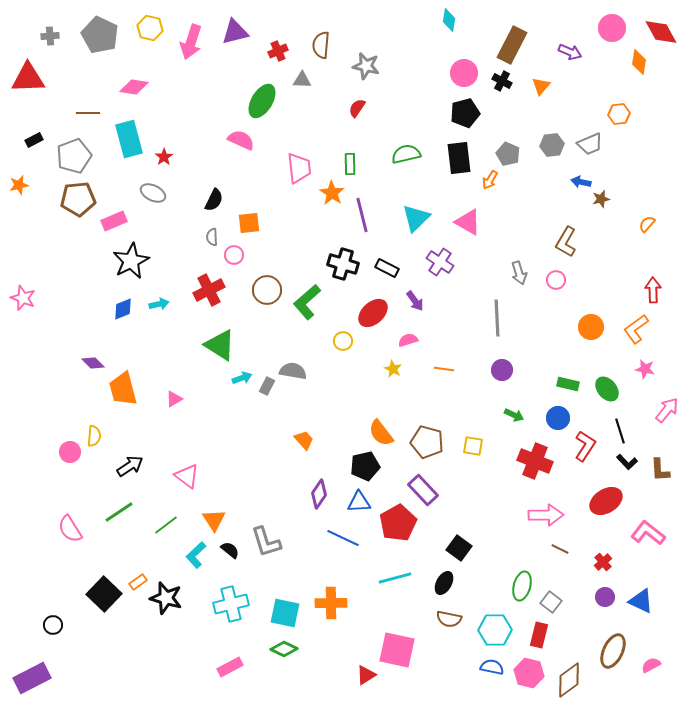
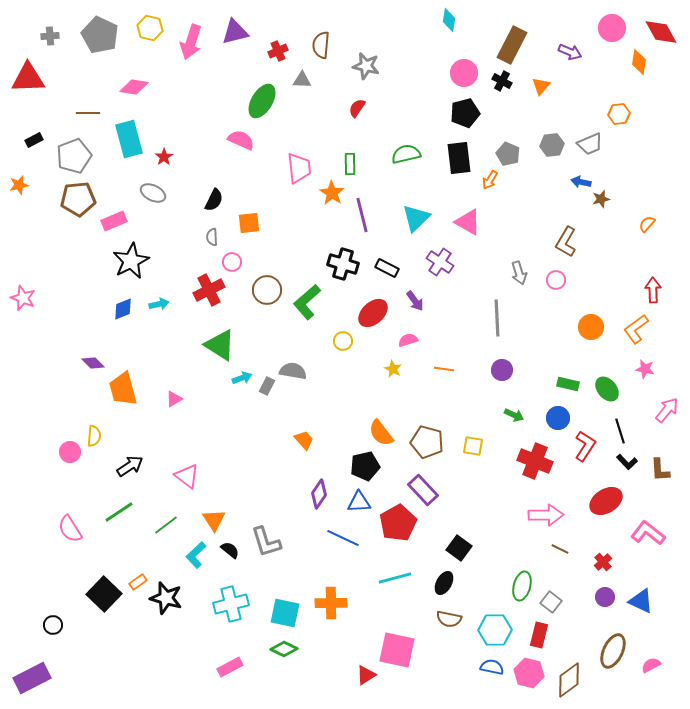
pink circle at (234, 255): moved 2 px left, 7 px down
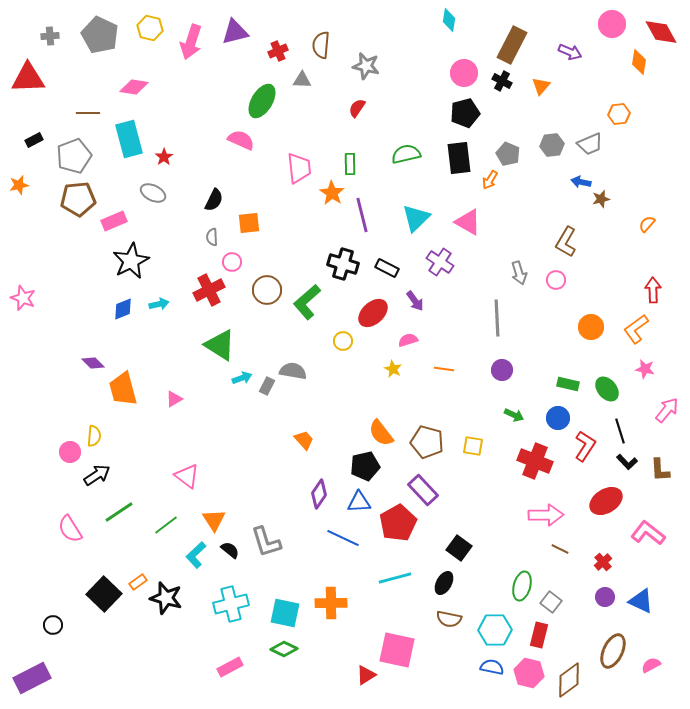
pink circle at (612, 28): moved 4 px up
black arrow at (130, 466): moved 33 px left, 9 px down
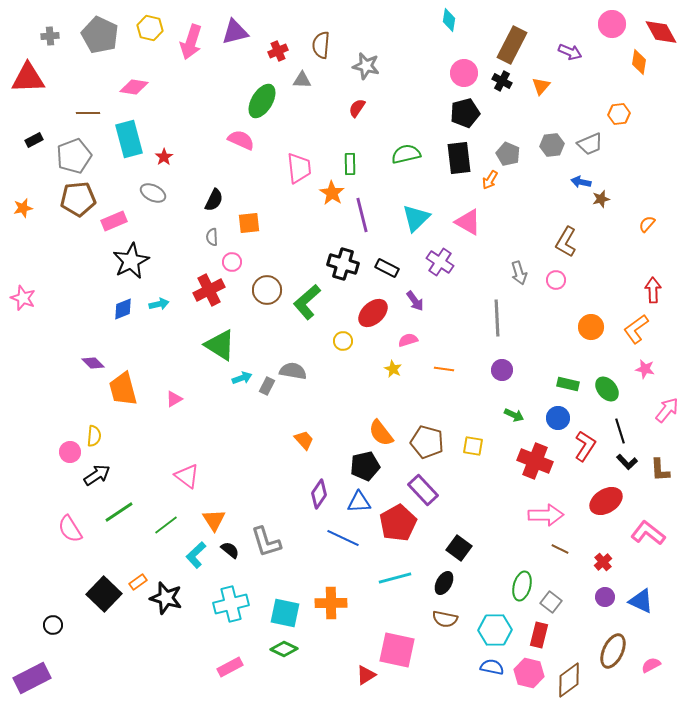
orange star at (19, 185): moved 4 px right, 23 px down
brown semicircle at (449, 619): moved 4 px left
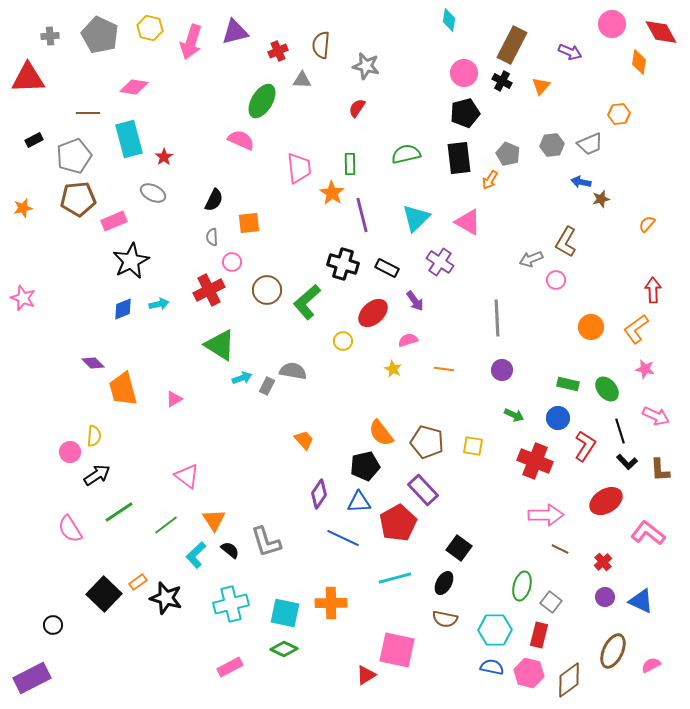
gray arrow at (519, 273): moved 12 px right, 14 px up; rotated 85 degrees clockwise
pink arrow at (667, 410): moved 11 px left, 6 px down; rotated 76 degrees clockwise
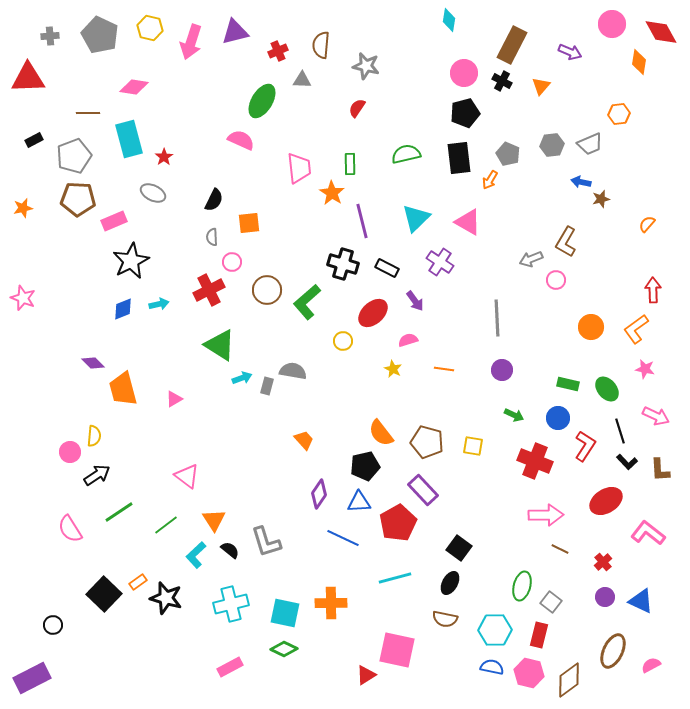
brown pentagon at (78, 199): rotated 8 degrees clockwise
purple line at (362, 215): moved 6 px down
gray rectangle at (267, 386): rotated 12 degrees counterclockwise
black ellipse at (444, 583): moved 6 px right
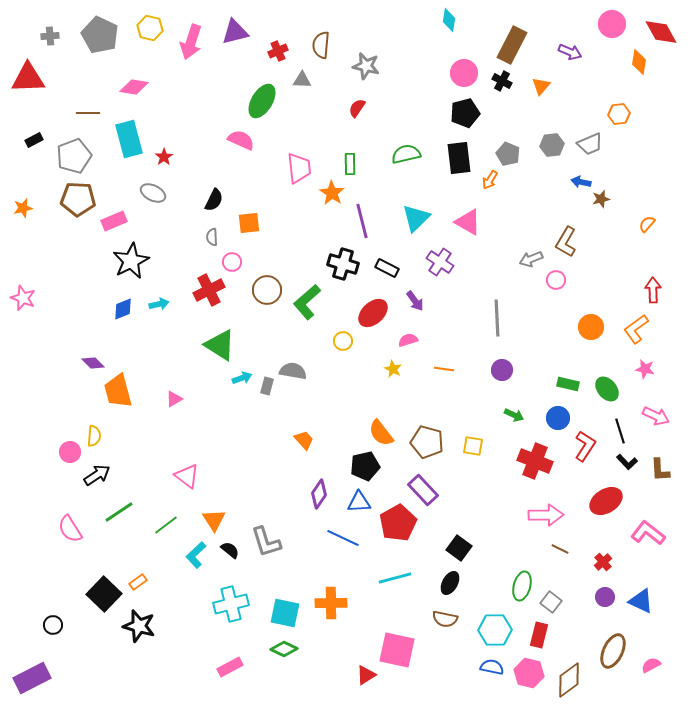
orange trapezoid at (123, 389): moved 5 px left, 2 px down
black star at (166, 598): moved 27 px left, 28 px down
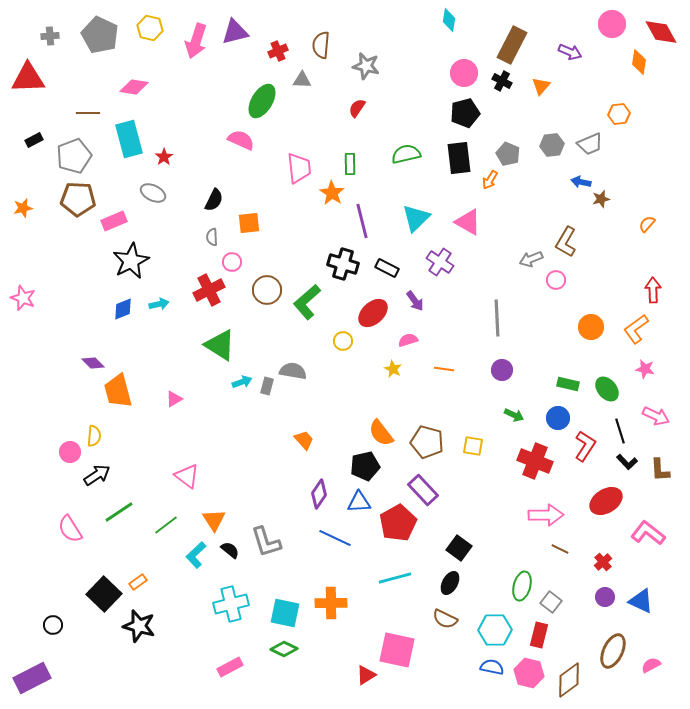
pink arrow at (191, 42): moved 5 px right, 1 px up
cyan arrow at (242, 378): moved 4 px down
blue line at (343, 538): moved 8 px left
brown semicircle at (445, 619): rotated 15 degrees clockwise
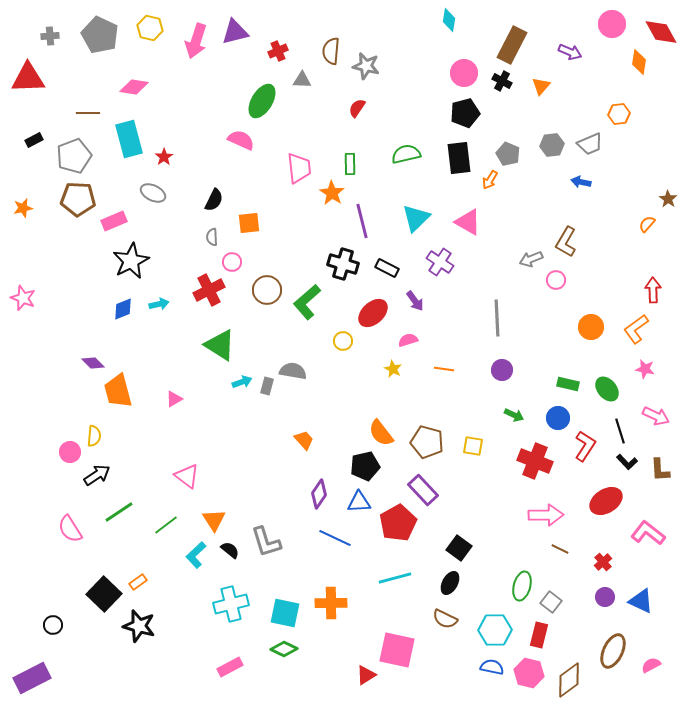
brown semicircle at (321, 45): moved 10 px right, 6 px down
brown star at (601, 199): moved 67 px right; rotated 24 degrees counterclockwise
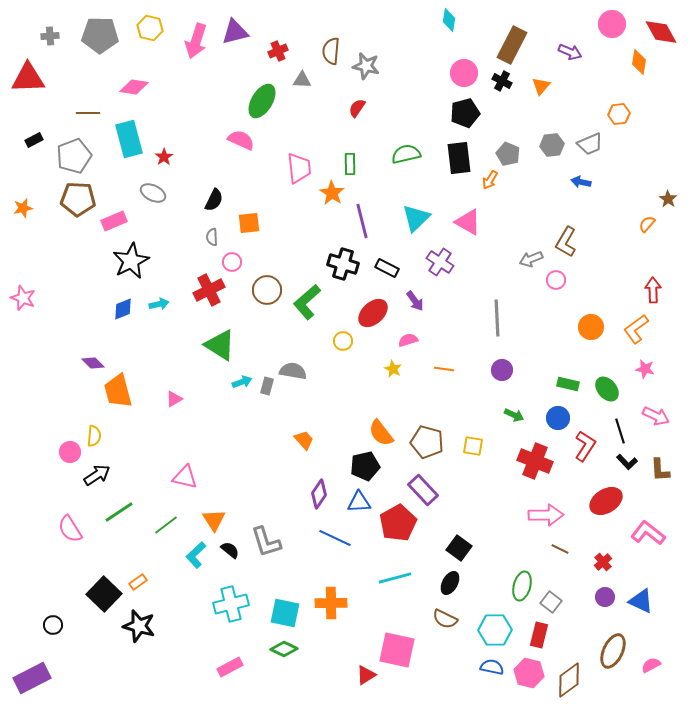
gray pentagon at (100, 35): rotated 24 degrees counterclockwise
pink triangle at (187, 476): moved 2 px left, 1 px down; rotated 24 degrees counterclockwise
